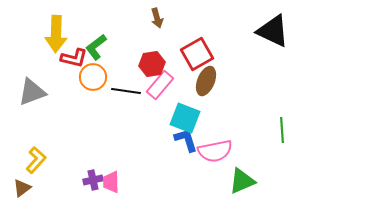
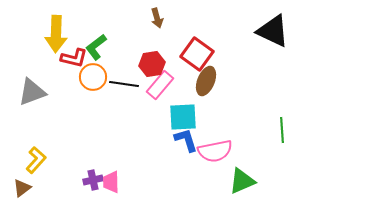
red square: rotated 24 degrees counterclockwise
black line: moved 2 px left, 7 px up
cyan square: moved 2 px left, 1 px up; rotated 24 degrees counterclockwise
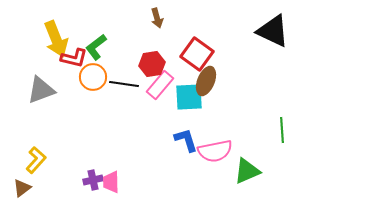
yellow arrow: moved 5 px down; rotated 24 degrees counterclockwise
gray triangle: moved 9 px right, 2 px up
cyan square: moved 6 px right, 20 px up
green triangle: moved 5 px right, 10 px up
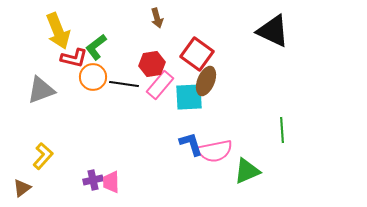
yellow arrow: moved 2 px right, 8 px up
blue L-shape: moved 5 px right, 4 px down
yellow L-shape: moved 7 px right, 4 px up
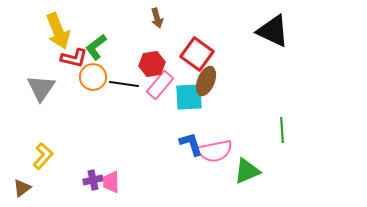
gray triangle: moved 2 px up; rotated 36 degrees counterclockwise
